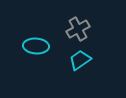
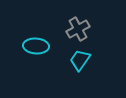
cyan trapezoid: rotated 20 degrees counterclockwise
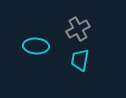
cyan trapezoid: rotated 25 degrees counterclockwise
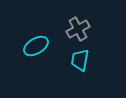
cyan ellipse: rotated 35 degrees counterclockwise
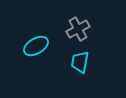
cyan trapezoid: moved 2 px down
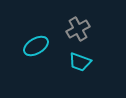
cyan trapezoid: rotated 80 degrees counterclockwise
